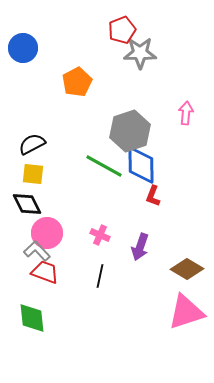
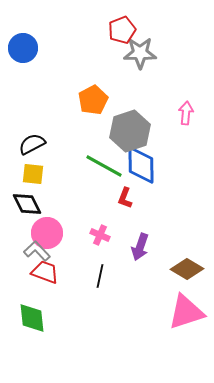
orange pentagon: moved 16 px right, 18 px down
red L-shape: moved 28 px left, 2 px down
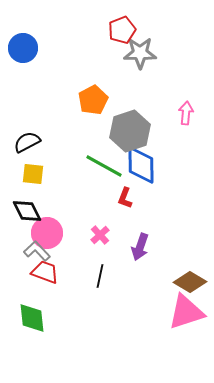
black semicircle: moved 5 px left, 2 px up
black diamond: moved 7 px down
pink cross: rotated 24 degrees clockwise
brown diamond: moved 3 px right, 13 px down
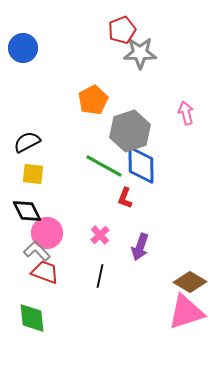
pink arrow: rotated 20 degrees counterclockwise
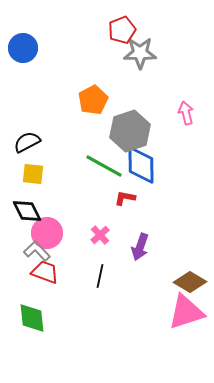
red L-shape: rotated 80 degrees clockwise
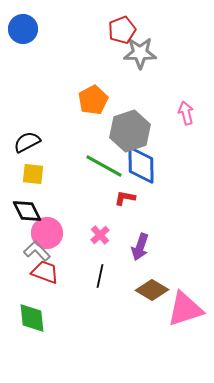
blue circle: moved 19 px up
brown diamond: moved 38 px left, 8 px down
pink triangle: moved 1 px left, 3 px up
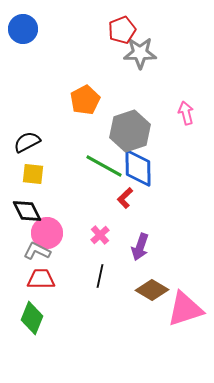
orange pentagon: moved 8 px left
blue diamond: moved 3 px left, 3 px down
red L-shape: rotated 55 degrees counterclockwise
gray L-shape: rotated 20 degrees counterclockwise
red trapezoid: moved 4 px left, 7 px down; rotated 20 degrees counterclockwise
green diamond: rotated 28 degrees clockwise
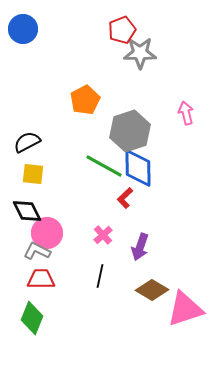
pink cross: moved 3 px right
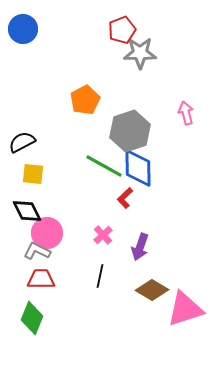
black semicircle: moved 5 px left
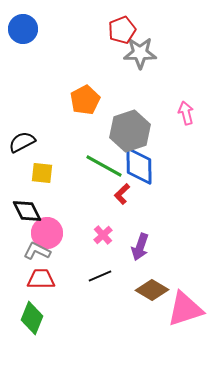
blue diamond: moved 1 px right, 2 px up
yellow square: moved 9 px right, 1 px up
red L-shape: moved 3 px left, 4 px up
black line: rotated 55 degrees clockwise
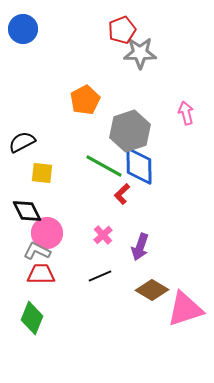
red trapezoid: moved 5 px up
